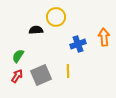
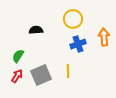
yellow circle: moved 17 px right, 2 px down
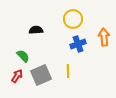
green semicircle: moved 5 px right; rotated 104 degrees clockwise
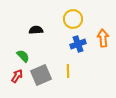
orange arrow: moved 1 px left, 1 px down
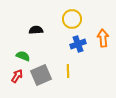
yellow circle: moved 1 px left
green semicircle: rotated 24 degrees counterclockwise
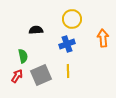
blue cross: moved 11 px left
green semicircle: rotated 56 degrees clockwise
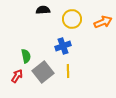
black semicircle: moved 7 px right, 20 px up
orange arrow: moved 16 px up; rotated 72 degrees clockwise
blue cross: moved 4 px left, 2 px down
green semicircle: moved 3 px right
gray square: moved 2 px right, 3 px up; rotated 15 degrees counterclockwise
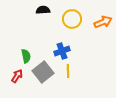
blue cross: moved 1 px left, 5 px down
